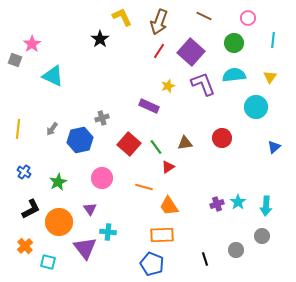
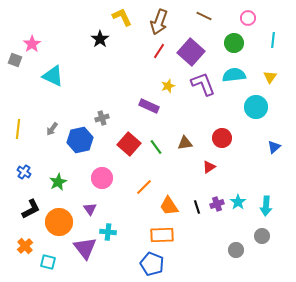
red triangle at (168, 167): moved 41 px right
orange line at (144, 187): rotated 60 degrees counterclockwise
black line at (205, 259): moved 8 px left, 52 px up
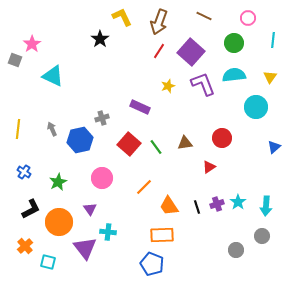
purple rectangle at (149, 106): moved 9 px left, 1 px down
gray arrow at (52, 129): rotated 120 degrees clockwise
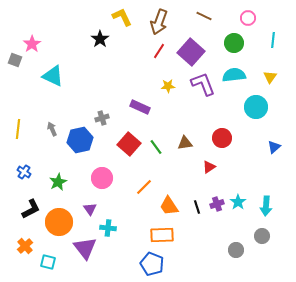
yellow star at (168, 86): rotated 16 degrees clockwise
cyan cross at (108, 232): moved 4 px up
